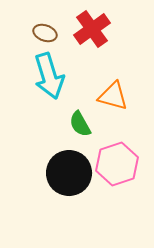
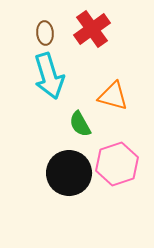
brown ellipse: rotated 65 degrees clockwise
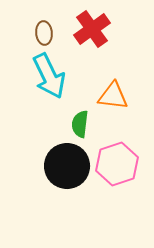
brown ellipse: moved 1 px left
cyan arrow: rotated 9 degrees counterclockwise
orange triangle: rotated 8 degrees counterclockwise
green semicircle: rotated 36 degrees clockwise
black circle: moved 2 px left, 7 px up
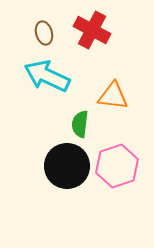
red cross: moved 1 px down; rotated 27 degrees counterclockwise
brown ellipse: rotated 10 degrees counterclockwise
cyan arrow: moved 2 px left; rotated 141 degrees clockwise
pink hexagon: moved 2 px down
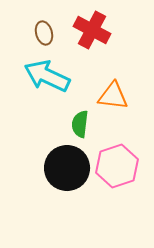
black circle: moved 2 px down
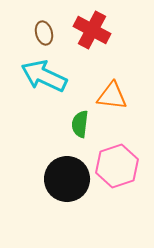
cyan arrow: moved 3 px left
orange triangle: moved 1 px left
black circle: moved 11 px down
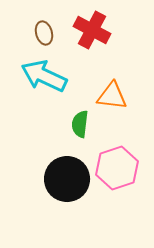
pink hexagon: moved 2 px down
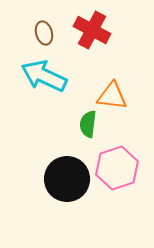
green semicircle: moved 8 px right
